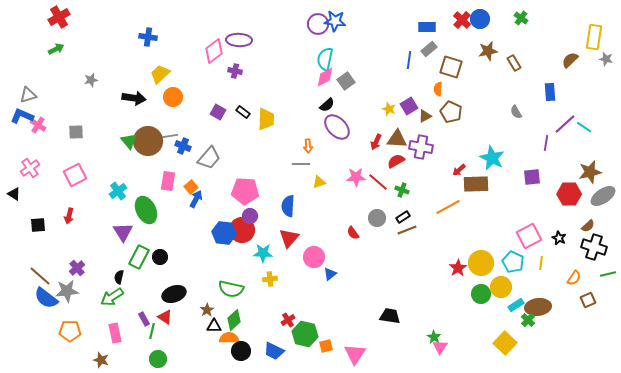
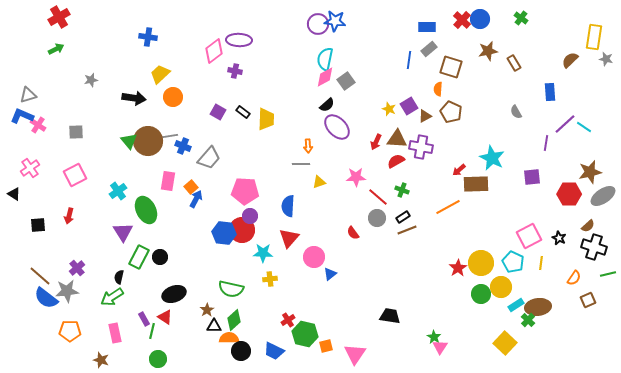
red line at (378, 182): moved 15 px down
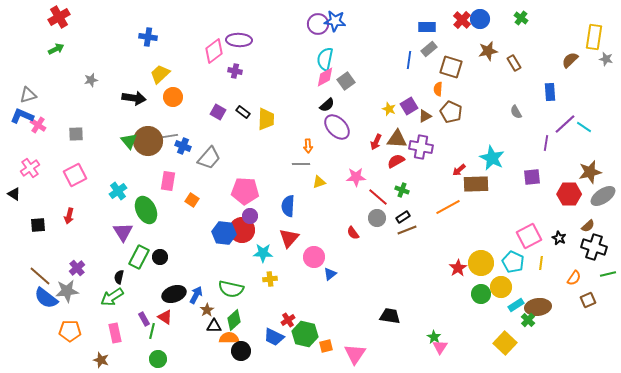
gray square at (76, 132): moved 2 px down
orange square at (191, 187): moved 1 px right, 13 px down; rotated 16 degrees counterclockwise
blue arrow at (196, 199): moved 96 px down
blue trapezoid at (274, 351): moved 14 px up
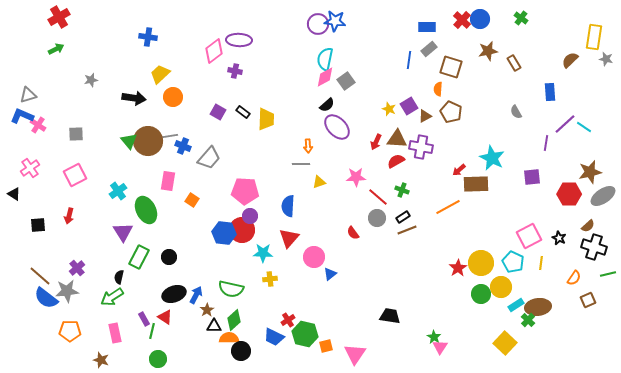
black circle at (160, 257): moved 9 px right
